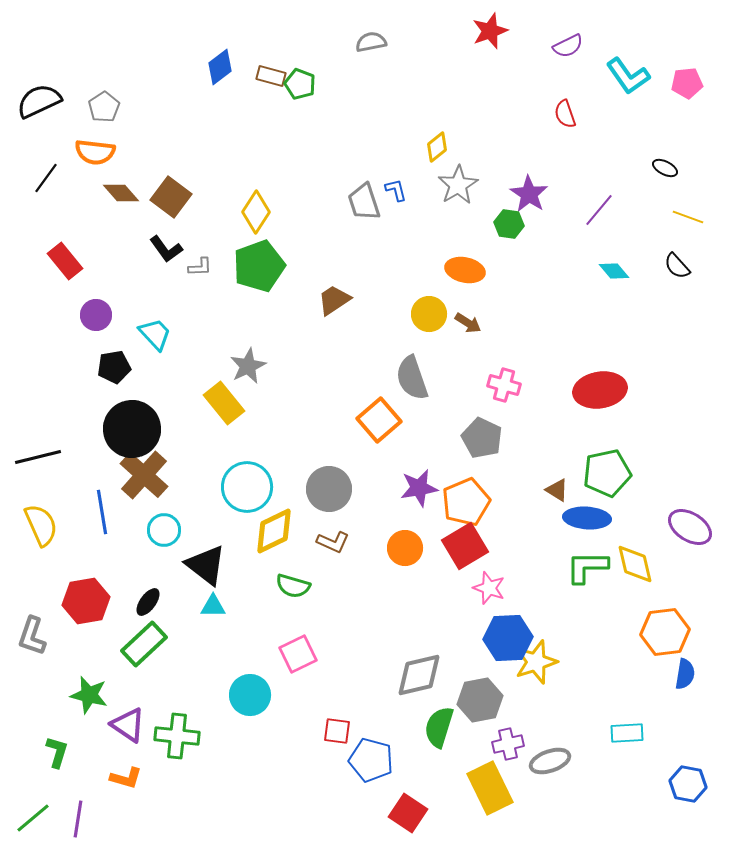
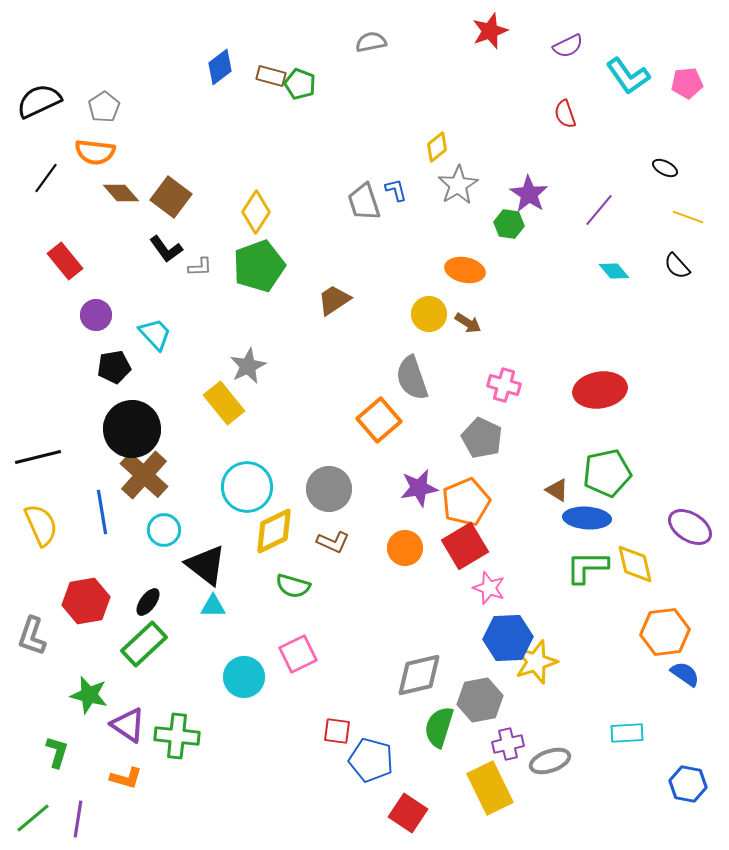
blue semicircle at (685, 674): rotated 64 degrees counterclockwise
cyan circle at (250, 695): moved 6 px left, 18 px up
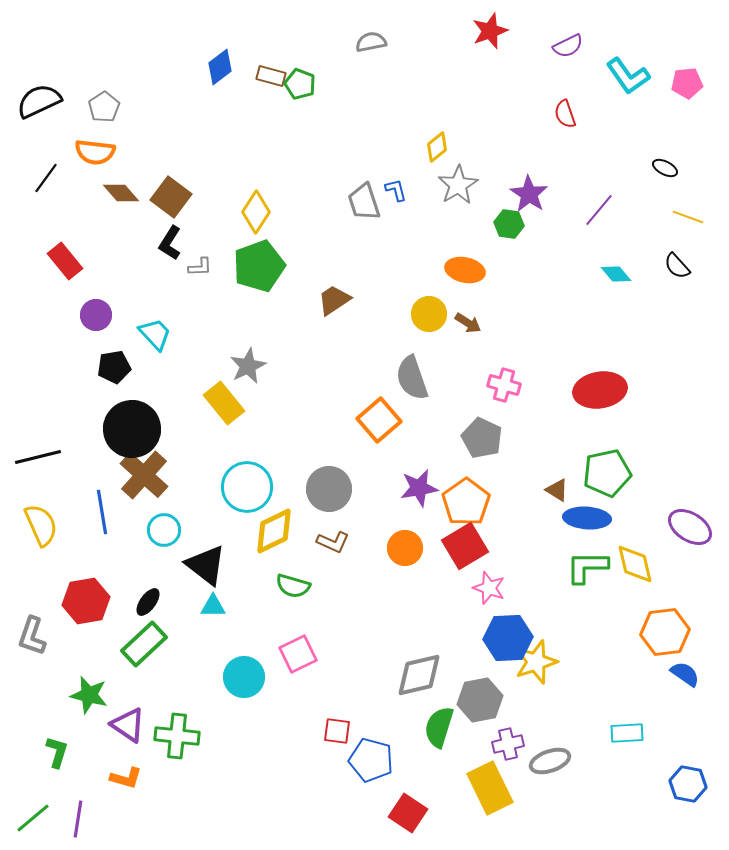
black L-shape at (166, 249): moved 4 px right, 6 px up; rotated 68 degrees clockwise
cyan diamond at (614, 271): moved 2 px right, 3 px down
orange pentagon at (466, 502): rotated 12 degrees counterclockwise
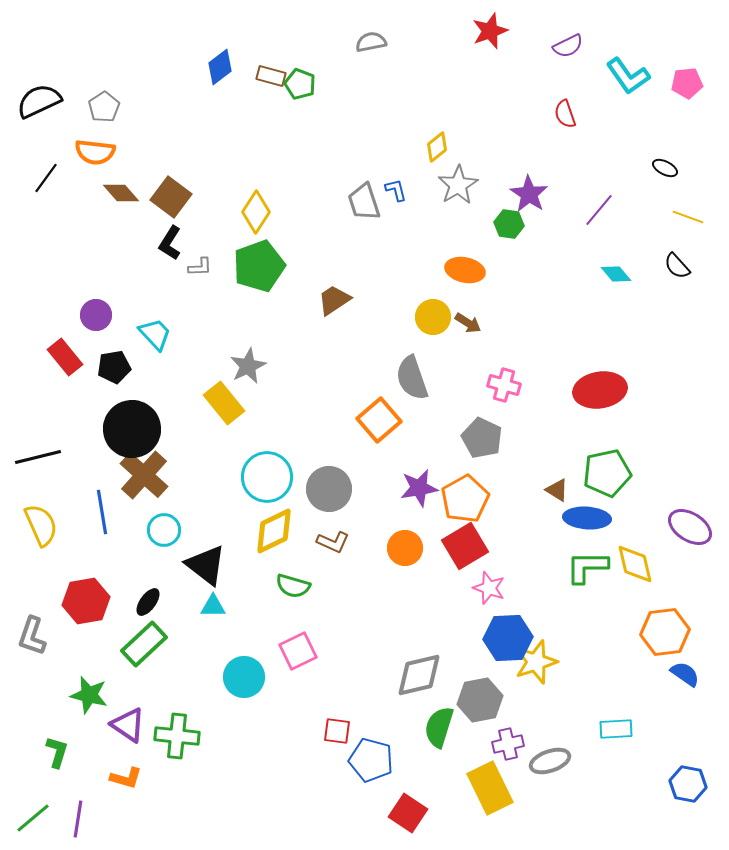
red rectangle at (65, 261): moved 96 px down
yellow circle at (429, 314): moved 4 px right, 3 px down
cyan circle at (247, 487): moved 20 px right, 10 px up
orange pentagon at (466, 502): moved 1 px left, 3 px up; rotated 6 degrees clockwise
pink square at (298, 654): moved 3 px up
cyan rectangle at (627, 733): moved 11 px left, 4 px up
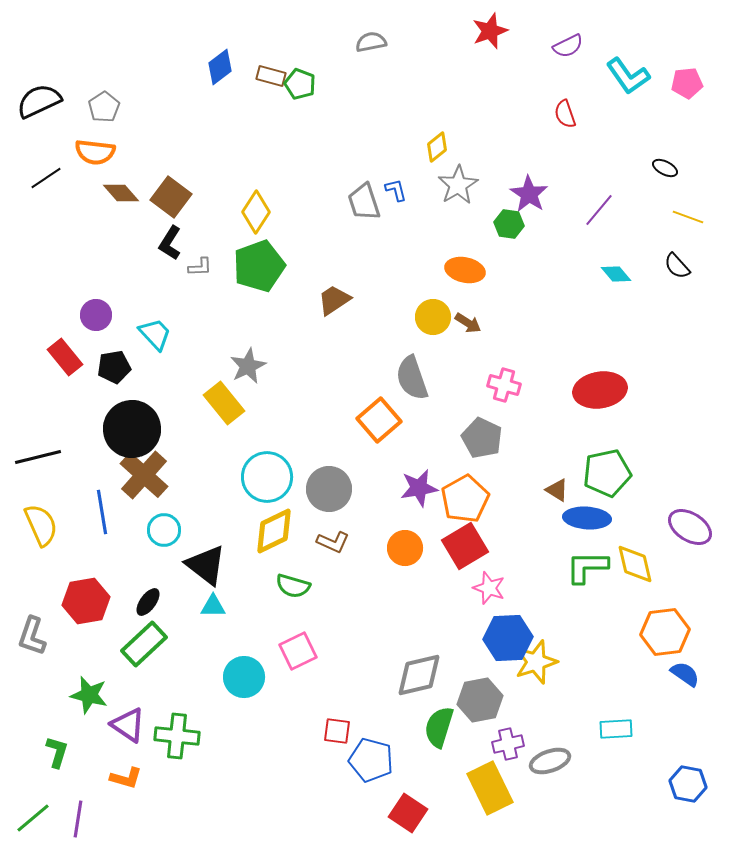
black line at (46, 178): rotated 20 degrees clockwise
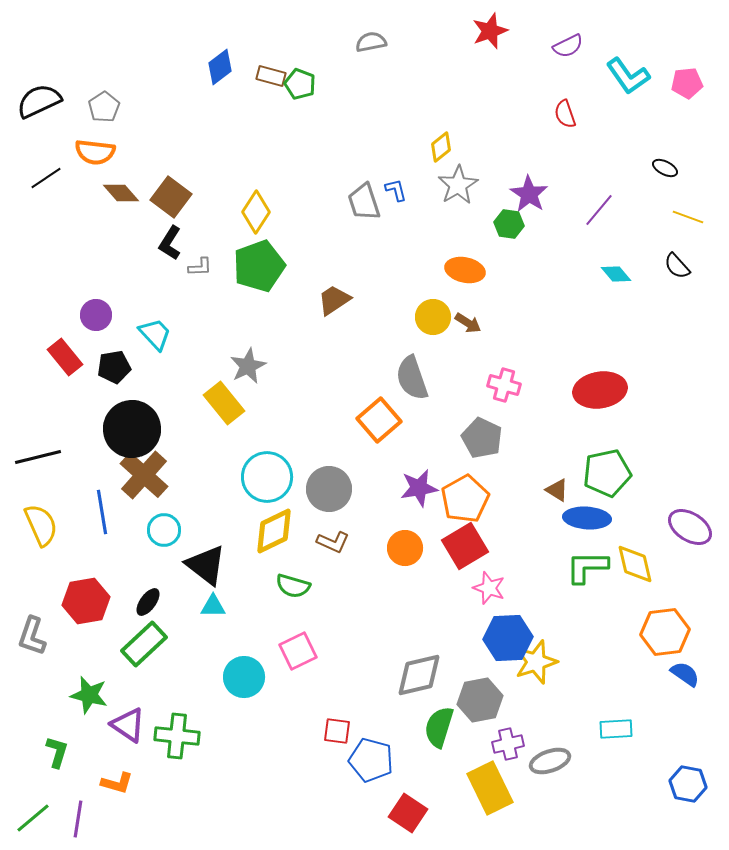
yellow diamond at (437, 147): moved 4 px right
orange L-shape at (126, 778): moved 9 px left, 5 px down
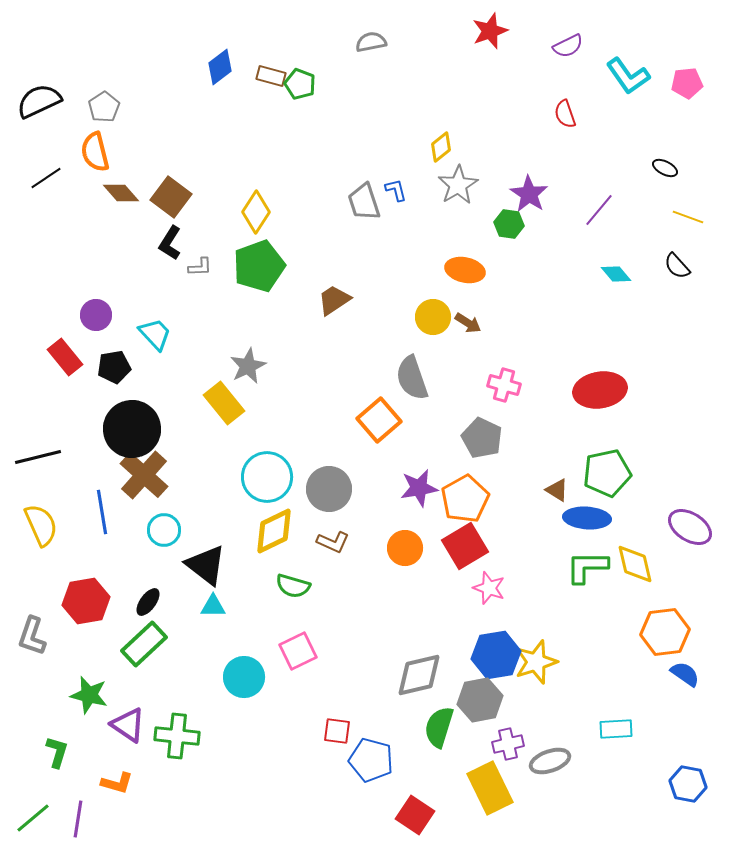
orange semicircle at (95, 152): rotated 69 degrees clockwise
blue hexagon at (508, 638): moved 12 px left, 17 px down; rotated 6 degrees counterclockwise
red square at (408, 813): moved 7 px right, 2 px down
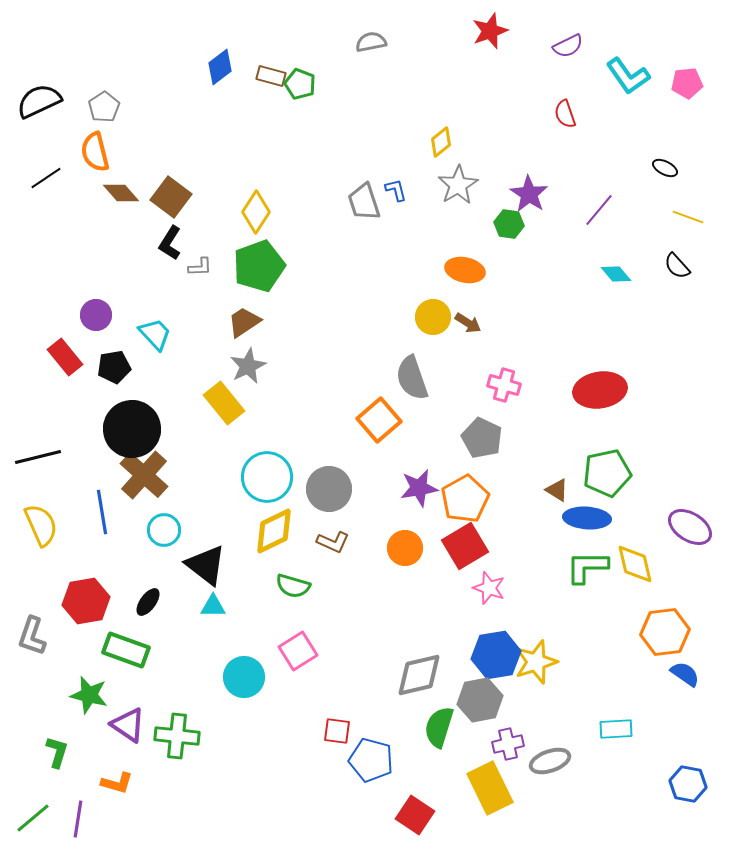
yellow diamond at (441, 147): moved 5 px up
brown trapezoid at (334, 300): moved 90 px left, 22 px down
green rectangle at (144, 644): moved 18 px left, 6 px down; rotated 63 degrees clockwise
pink square at (298, 651): rotated 6 degrees counterclockwise
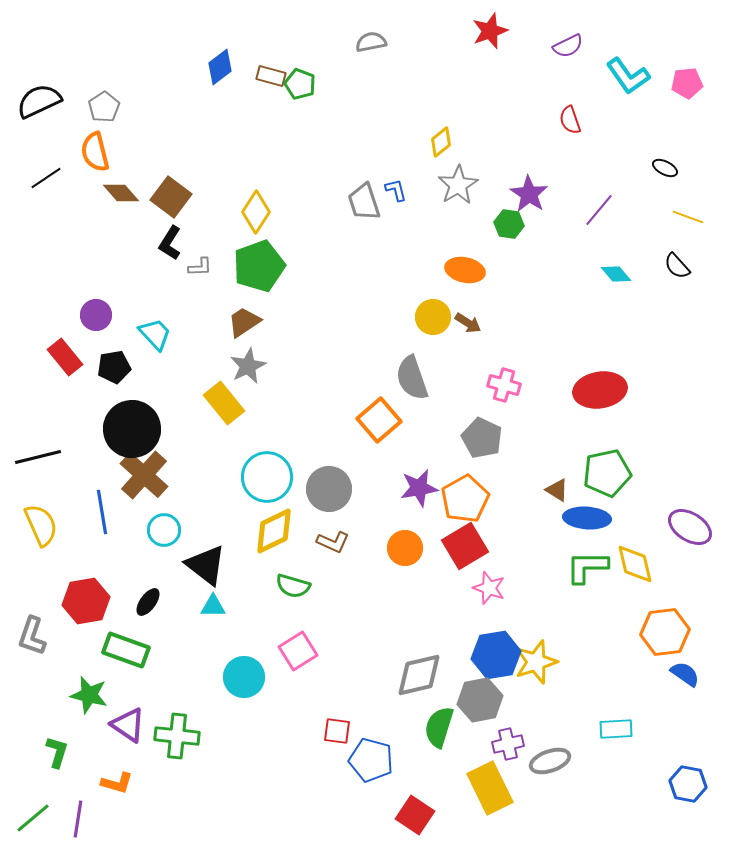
red semicircle at (565, 114): moved 5 px right, 6 px down
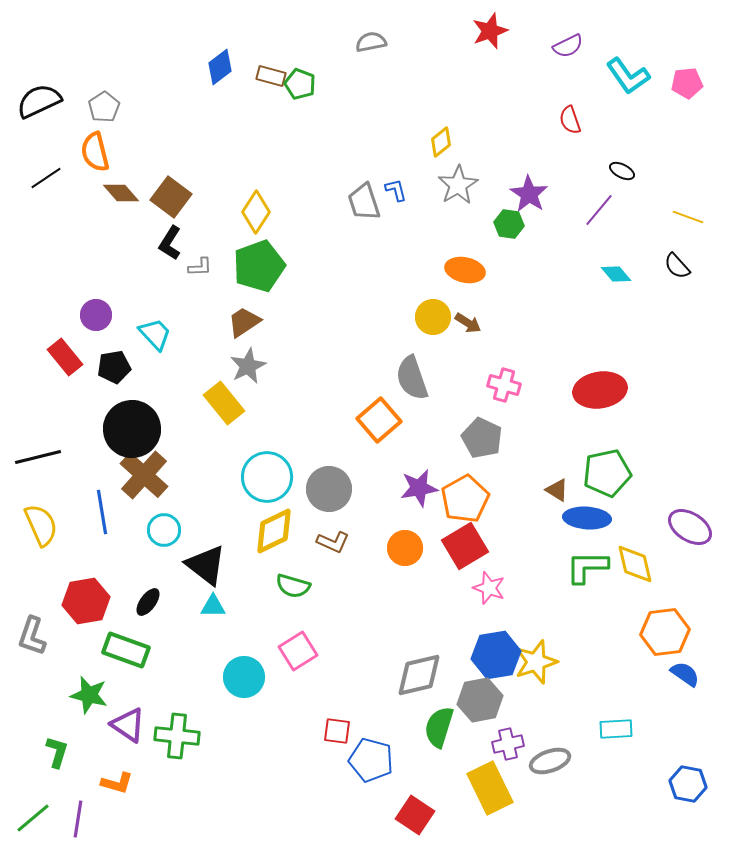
black ellipse at (665, 168): moved 43 px left, 3 px down
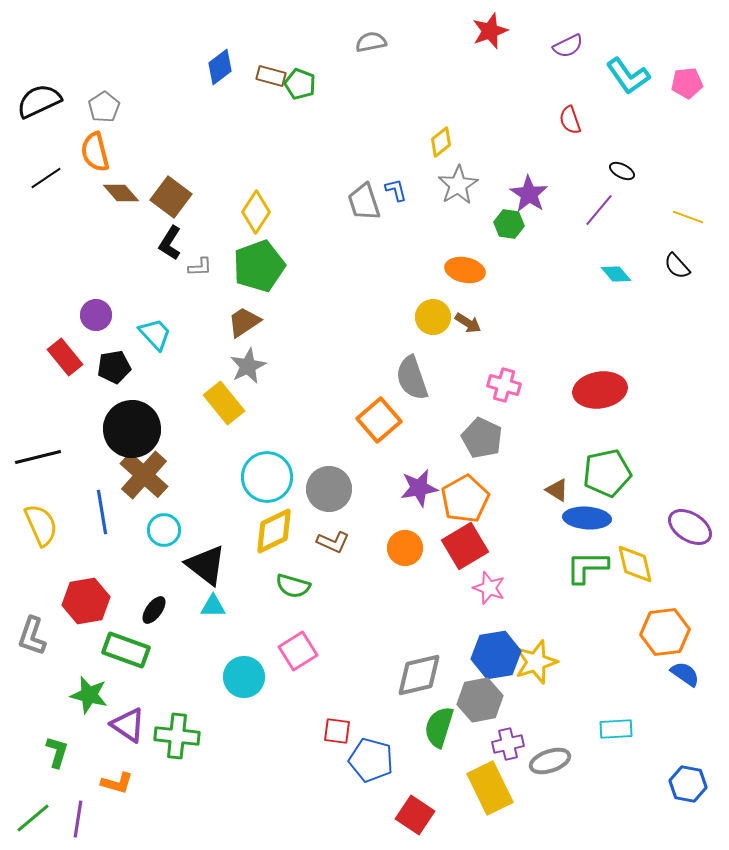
black ellipse at (148, 602): moved 6 px right, 8 px down
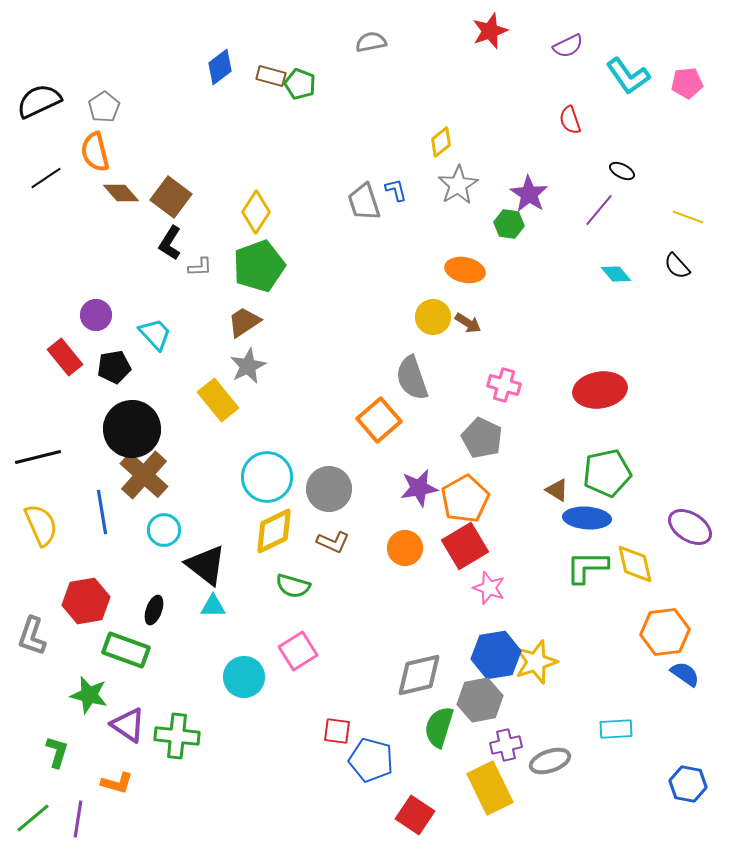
yellow rectangle at (224, 403): moved 6 px left, 3 px up
black ellipse at (154, 610): rotated 16 degrees counterclockwise
purple cross at (508, 744): moved 2 px left, 1 px down
